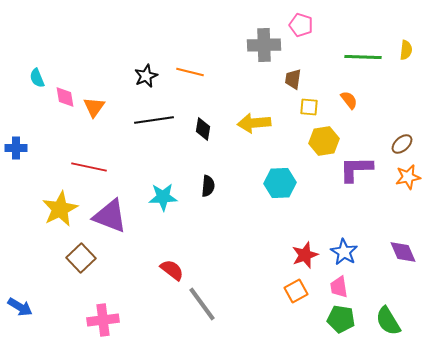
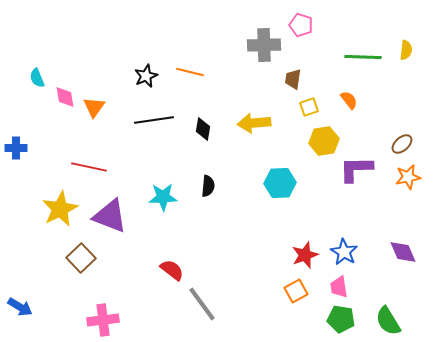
yellow square: rotated 24 degrees counterclockwise
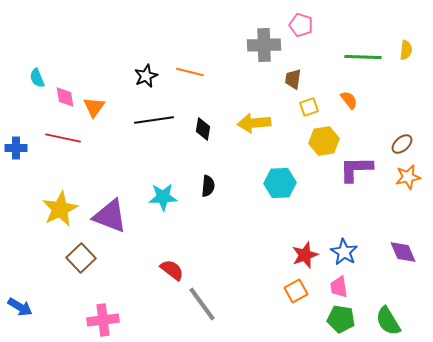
red line: moved 26 px left, 29 px up
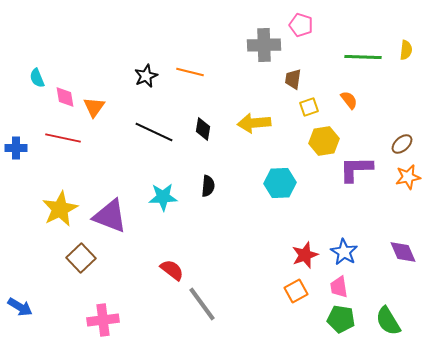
black line: moved 12 px down; rotated 33 degrees clockwise
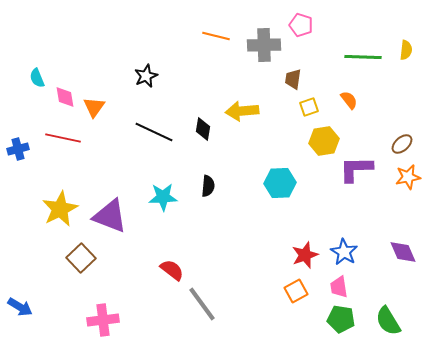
orange line: moved 26 px right, 36 px up
yellow arrow: moved 12 px left, 12 px up
blue cross: moved 2 px right, 1 px down; rotated 15 degrees counterclockwise
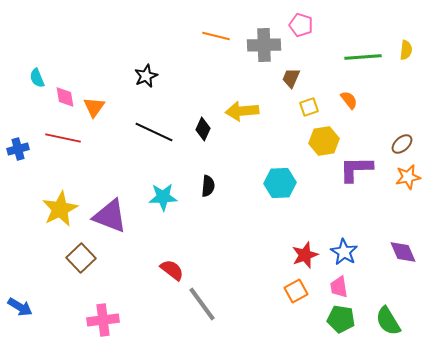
green line: rotated 6 degrees counterclockwise
brown trapezoid: moved 2 px left, 1 px up; rotated 15 degrees clockwise
black diamond: rotated 15 degrees clockwise
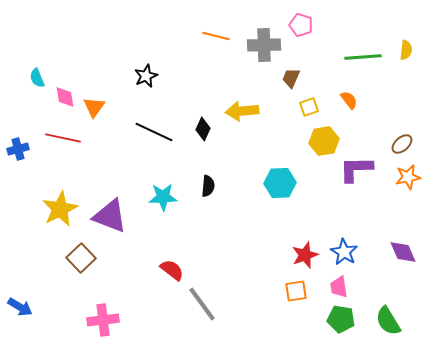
orange square: rotated 20 degrees clockwise
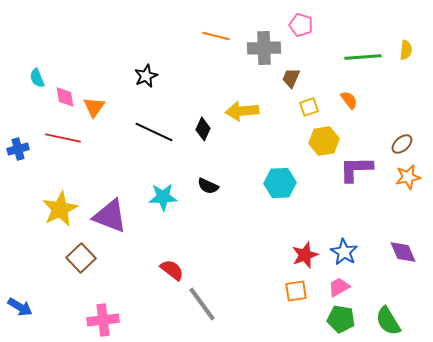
gray cross: moved 3 px down
black semicircle: rotated 110 degrees clockwise
pink trapezoid: rotated 70 degrees clockwise
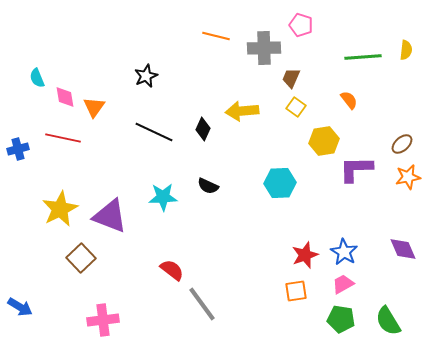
yellow square: moved 13 px left; rotated 36 degrees counterclockwise
purple diamond: moved 3 px up
pink trapezoid: moved 4 px right, 3 px up
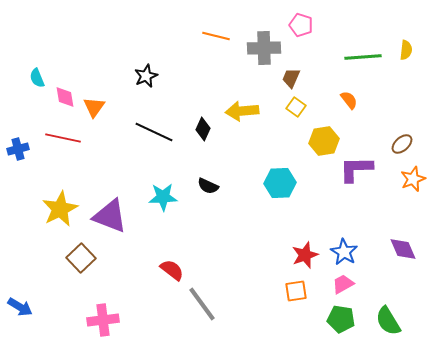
orange star: moved 5 px right, 2 px down; rotated 10 degrees counterclockwise
